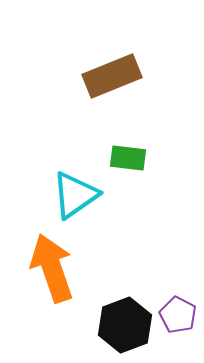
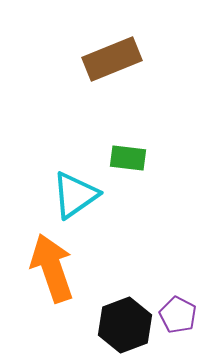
brown rectangle: moved 17 px up
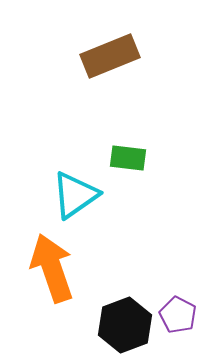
brown rectangle: moved 2 px left, 3 px up
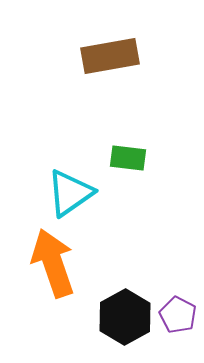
brown rectangle: rotated 12 degrees clockwise
cyan triangle: moved 5 px left, 2 px up
orange arrow: moved 1 px right, 5 px up
black hexagon: moved 8 px up; rotated 8 degrees counterclockwise
